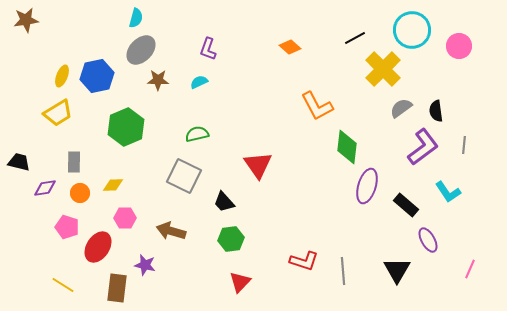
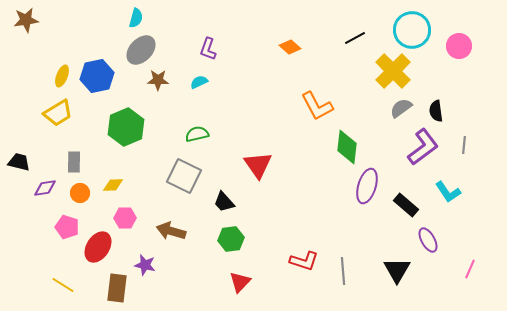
yellow cross at (383, 69): moved 10 px right, 2 px down
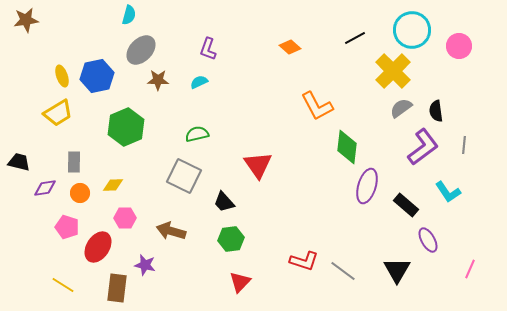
cyan semicircle at (136, 18): moved 7 px left, 3 px up
yellow ellipse at (62, 76): rotated 40 degrees counterclockwise
gray line at (343, 271): rotated 48 degrees counterclockwise
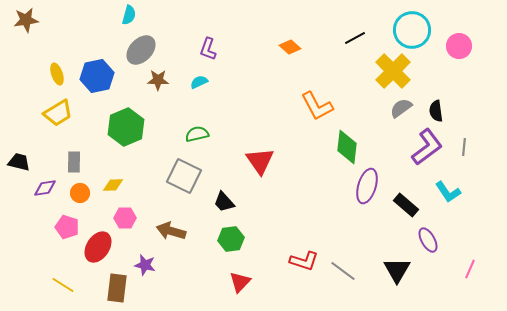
yellow ellipse at (62, 76): moved 5 px left, 2 px up
gray line at (464, 145): moved 2 px down
purple L-shape at (423, 147): moved 4 px right
red triangle at (258, 165): moved 2 px right, 4 px up
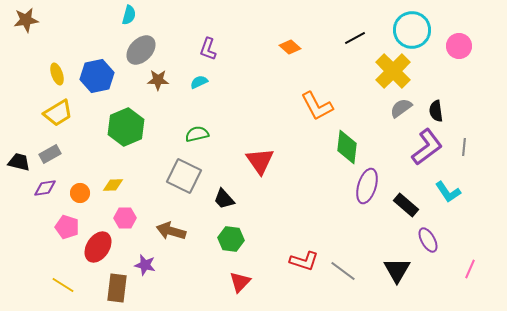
gray rectangle at (74, 162): moved 24 px left, 8 px up; rotated 60 degrees clockwise
black trapezoid at (224, 202): moved 3 px up
green hexagon at (231, 239): rotated 15 degrees clockwise
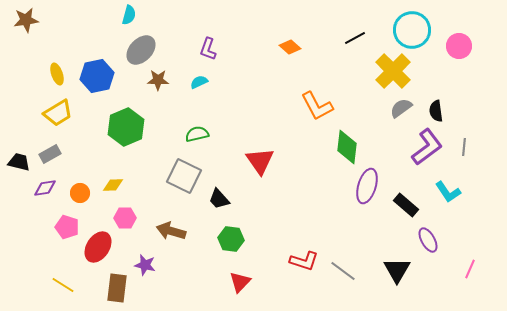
black trapezoid at (224, 199): moved 5 px left
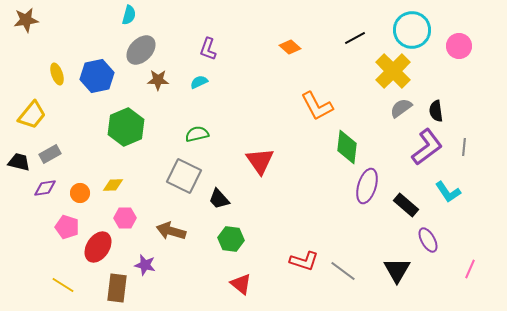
yellow trapezoid at (58, 113): moved 26 px left, 2 px down; rotated 20 degrees counterclockwise
red triangle at (240, 282): moved 1 px right, 2 px down; rotated 35 degrees counterclockwise
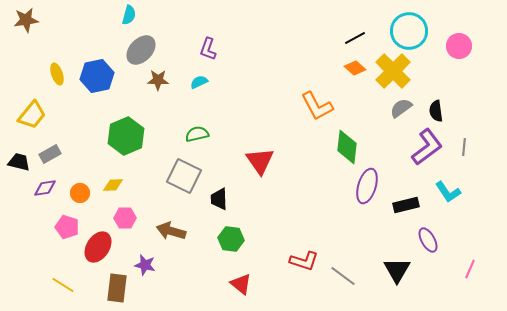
cyan circle at (412, 30): moved 3 px left, 1 px down
orange diamond at (290, 47): moved 65 px right, 21 px down
green hexagon at (126, 127): moved 9 px down
black trapezoid at (219, 199): rotated 40 degrees clockwise
black rectangle at (406, 205): rotated 55 degrees counterclockwise
gray line at (343, 271): moved 5 px down
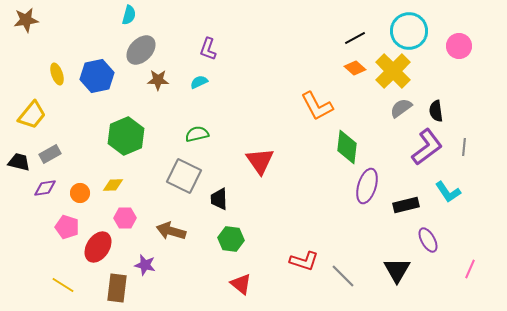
gray line at (343, 276): rotated 8 degrees clockwise
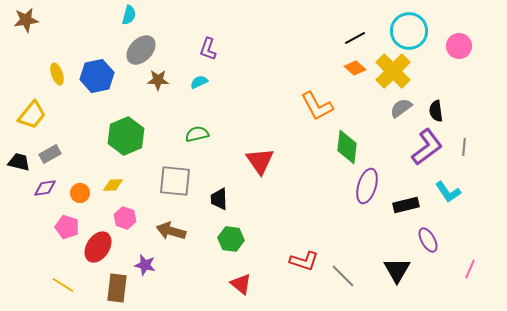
gray square at (184, 176): moved 9 px left, 5 px down; rotated 20 degrees counterclockwise
pink hexagon at (125, 218): rotated 20 degrees clockwise
